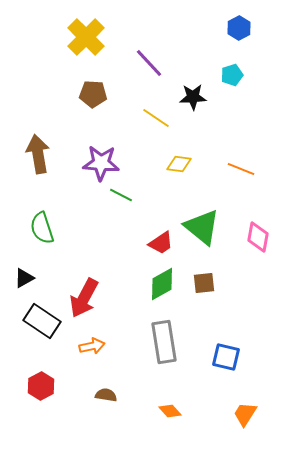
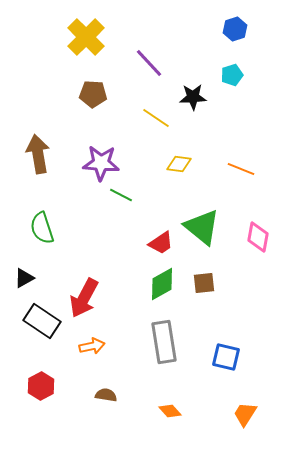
blue hexagon: moved 4 px left, 1 px down; rotated 10 degrees clockwise
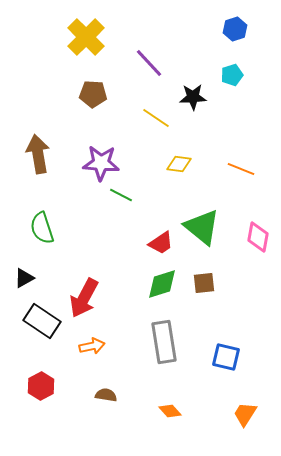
green diamond: rotated 12 degrees clockwise
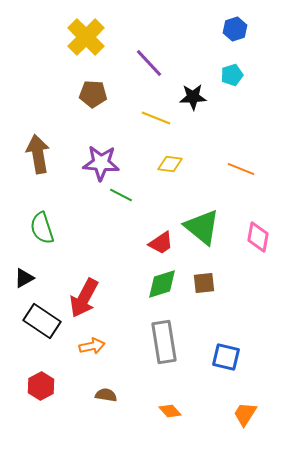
yellow line: rotated 12 degrees counterclockwise
yellow diamond: moved 9 px left
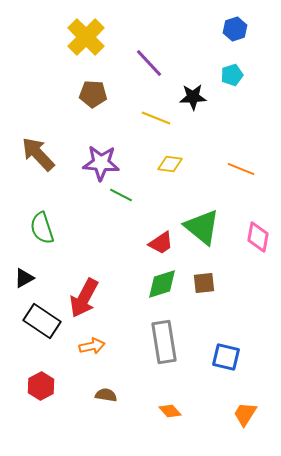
brown arrow: rotated 33 degrees counterclockwise
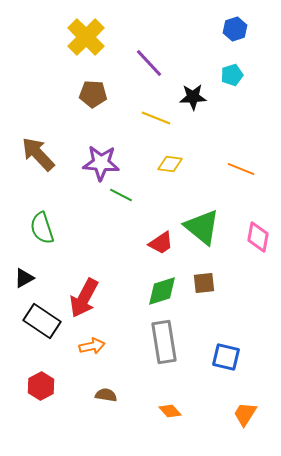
green diamond: moved 7 px down
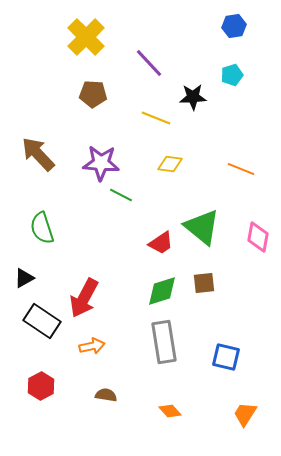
blue hexagon: moved 1 px left, 3 px up; rotated 10 degrees clockwise
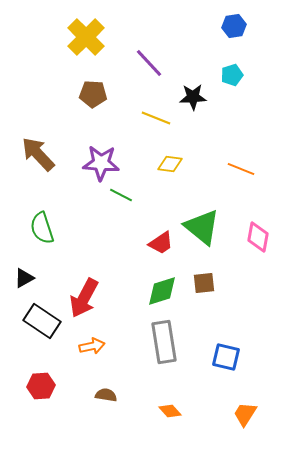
red hexagon: rotated 24 degrees clockwise
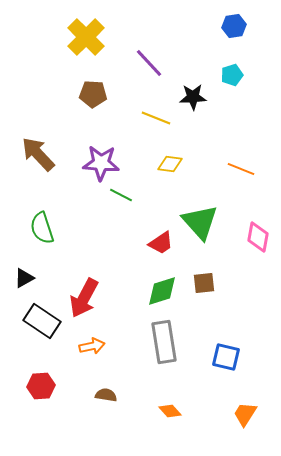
green triangle: moved 2 px left, 5 px up; rotated 9 degrees clockwise
